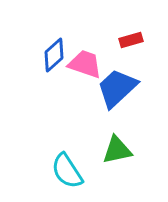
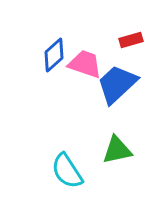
blue trapezoid: moved 4 px up
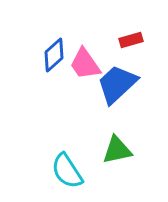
pink trapezoid: rotated 144 degrees counterclockwise
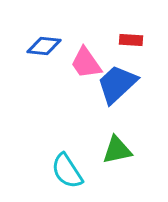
red rectangle: rotated 20 degrees clockwise
blue diamond: moved 10 px left, 9 px up; rotated 48 degrees clockwise
pink trapezoid: moved 1 px right, 1 px up
